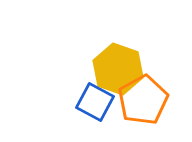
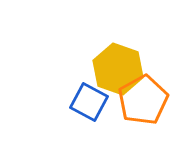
blue square: moved 6 px left
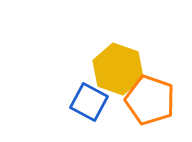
orange pentagon: moved 7 px right; rotated 24 degrees counterclockwise
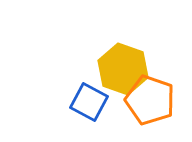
yellow hexagon: moved 5 px right
